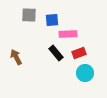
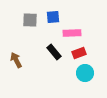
gray square: moved 1 px right, 5 px down
blue square: moved 1 px right, 3 px up
pink rectangle: moved 4 px right, 1 px up
black rectangle: moved 2 px left, 1 px up
brown arrow: moved 3 px down
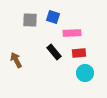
blue square: rotated 24 degrees clockwise
red rectangle: rotated 16 degrees clockwise
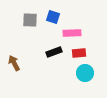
black rectangle: rotated 70 degrees counterclockwise
brown arrow: moved 2 px left, 3 px down
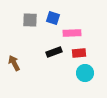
blue square: moved 1 px down
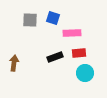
black rectangle: moved 1 px right, 5 px down
brown arrow: rotated 35 degrees clockwise
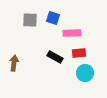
black rectangle: rotated 49 degrees clockwise
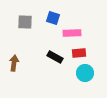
gray square: moved 5 px left, 2 px down
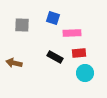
gray square: moved 3 px left, 3 px down
brown arrow: rotated 84 degrees counterclockwise
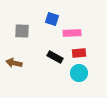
blue square: moved 1 px left, 1 px down
gray square: moved 6 px down
cyan circle: moved 6 px left
